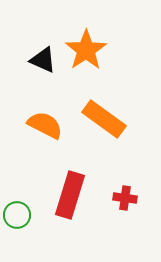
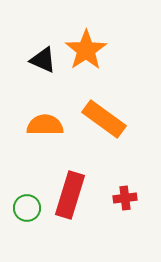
orange semicircle: rotated 27 degrees counterclockwise
red cross: rotated 15 degrees counterclockwise
green circle: moved 10 px right, 7 px up
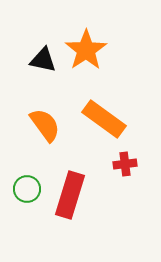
black triangle: rotated 12 degrees counterclockwise
orange semicircle: rotated 54 degrees clockwise
red cross: moved 34 px up
green circle: moved 19 px up
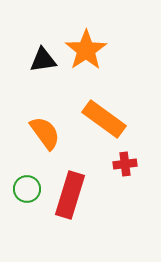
black triangle: rotated 20 degrees counterclockwise
orange semicircle: moved 8 px down
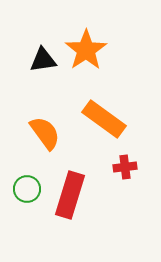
red cross: moved 3 px down
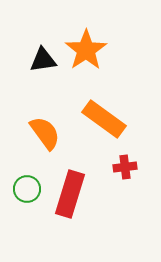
red rectangle: moved 1 px up
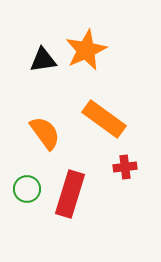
orange star: rotated 9 degrees clockwise
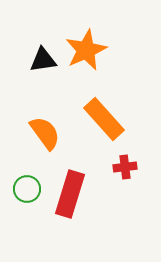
orange rectangle: rotated 12 degrees clockwise
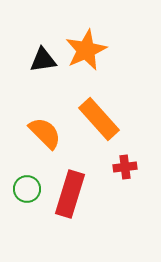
orange rectangle: moved 5 px left
orange semicircle: rotated 9 degrees counterclockwise
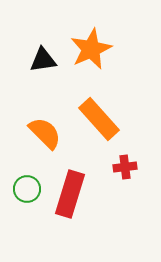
orange star: moved 5 px right, 1 px up
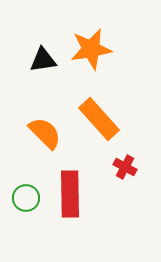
orange star: rotated 15 degrees clockwise
red cross: rotated 35 degrees clockwise
green circle: moved 1 px left, 9 px down
red rectangle: rotated 18 degrees counterclockwise
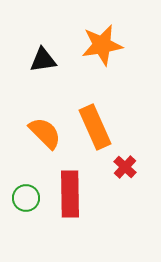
orange star: moved 11 px right, 4 px up
orange rectangle: moved 4 px left, 8 px down; rotated 18 degrees clockwise
red cross: rotated 15 degrees clockwise
